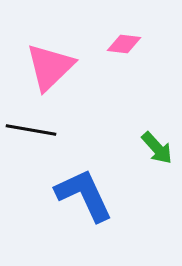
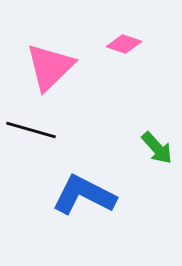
pink diamond: rotated 12 degrees clockwise
black line: rotated 6 degrees clockwise
blue L-shape: rotated 38 degrees counterclockwise
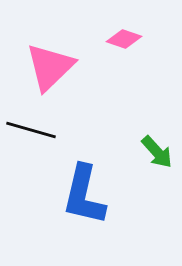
pink diamond: moved 5 px up
green arrow: moved 4 px down
blue L-shape: rotated 104 degrees counterclockwise
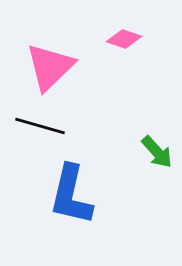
black line: moved 9 px right, 4 px up
blue L-shape: moved 13 px left
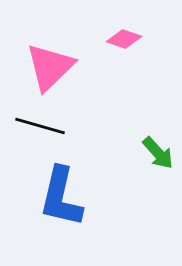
green arrow: moved 1 px right, 1 px down
blue L-shape: moved 10 px left, 2 px down
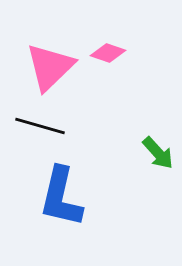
pink diamond: moved 16 px left, 14 px down
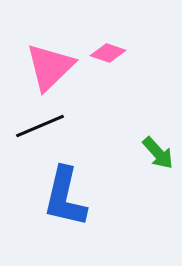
black line: rotated 39 degrees counterclockwise
blue L-shape: moved 4 px right
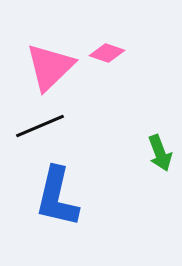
pink diamond: moved 1 px left
green arrow: moved 2 px right; rotated 21 degrees clockwise
blue L-shape: moved 8 px left
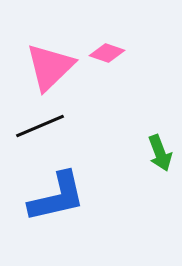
blue L-shape: rotated 116 degrees counterclockwise
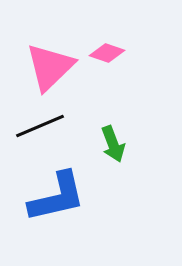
green arrow: moved 47 px left, 9 px up
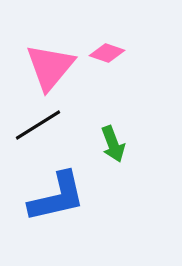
pink triangle: rotated 6 degrees counterclockwise
black line: moved 2 px left, 1 px up; rotated 9 degrees counterclockwise
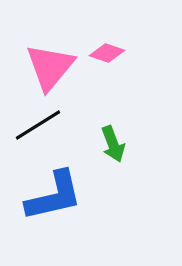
blue L-shape: moved 3 px left, 1 px up
